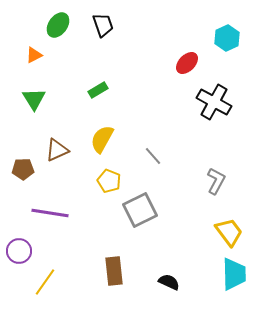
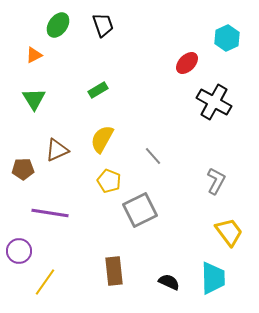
cyan trapezoid: moved 21 px left, 4 px down
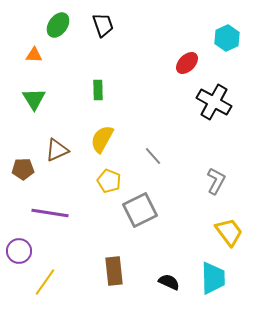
orange triangle: rotated 30 degrees clockwise
green rectangle: rotated 60 degrees counterclockwise
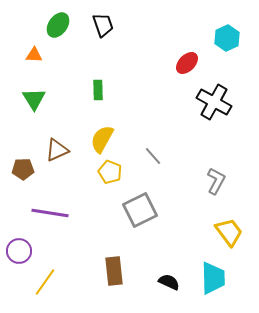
yellow pentagon: moved 1 px right, 9 px up
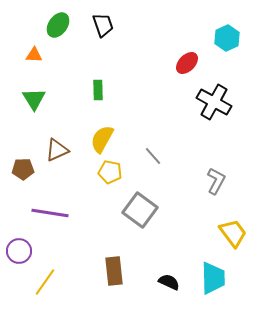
yellow pentagon: rotated 10 degrees counterclockwise
gray square: rotated 28 degrees counterclockwise
yellow trapezoid: moved 4 px right, 1 px down
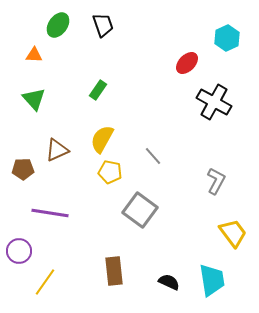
green rectangle: rotated 36 degrees clockwise
green triangle: rotated 10 degrees counterclockwise
cyan trapezoid: moved 1 px left, 2 px down; rotated 8 degrees counterclockwise
